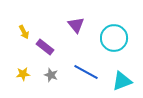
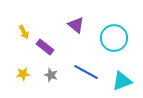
purple triangle: rotated 12 degrees counterclockwise
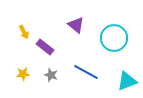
cyan triangle: moved 5 px right
